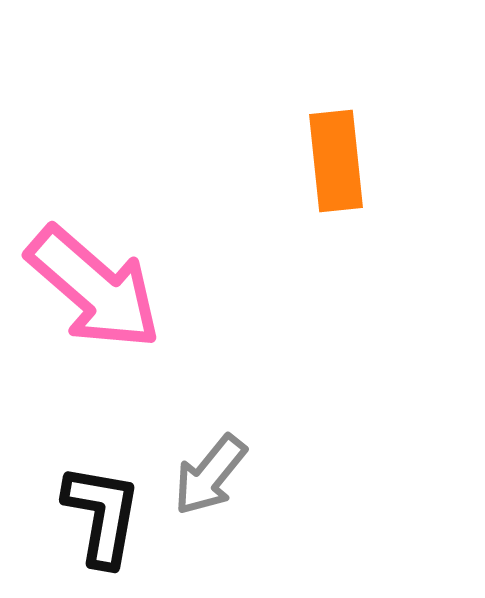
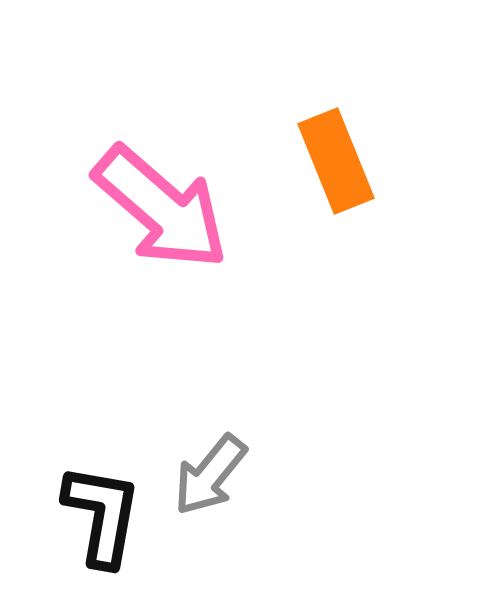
orange rectangle: rotated 16 degrees counterclockwise
pink arrow: moved 67 px right, 80 px up
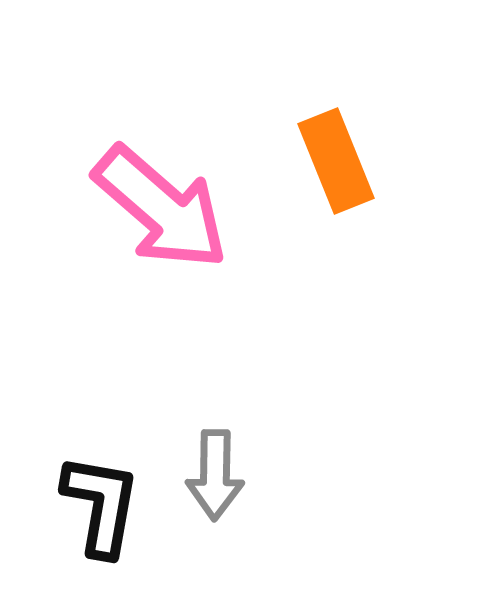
gray arrow: moved 5 px right; rotated 38 degrees counterclockwise
black L-shape: moved 1 px left, 10 px up
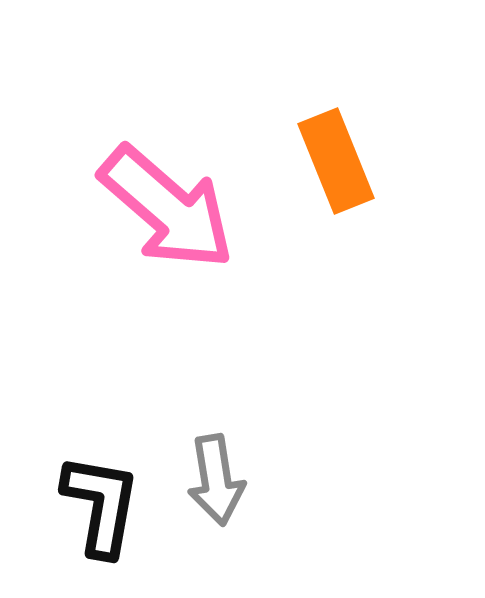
pink arrow: moved 6 px right
gray arrow: moved 1 px right, 5 px down; rotated 10 degrees counterclockwise
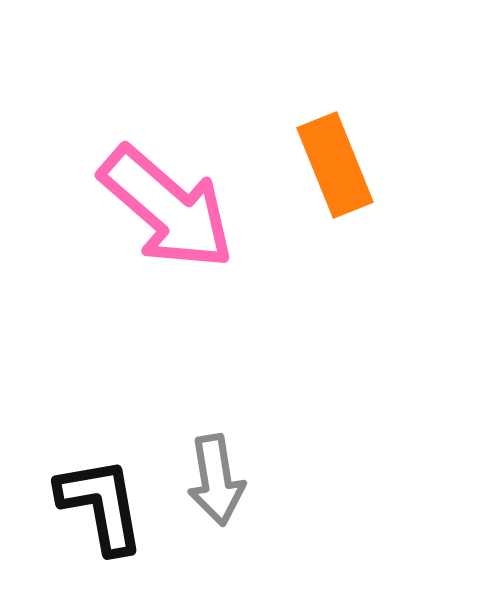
orange rectangle: moved 1 px left, 4 px down
black L-shape: rotated 20 degrees counterclockwise
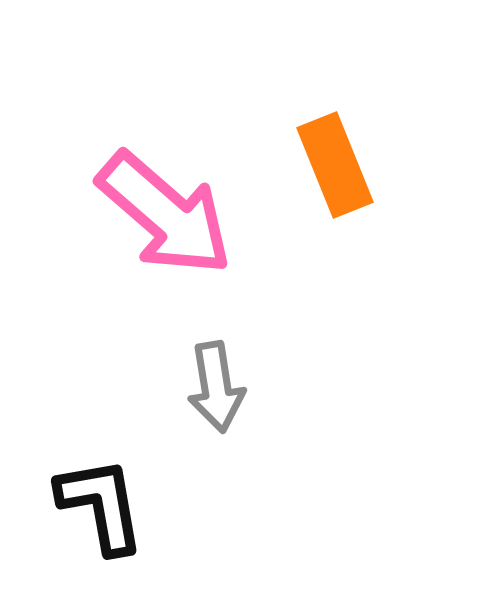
pink arrow: moved 2 px left, 6 px down
gray arrow: moved 93 px up
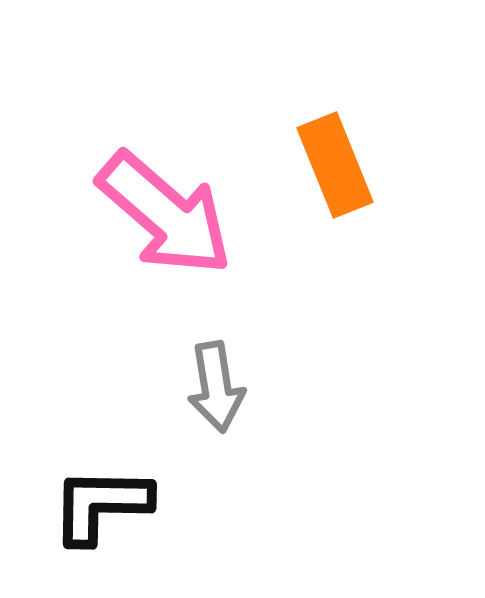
black L-shape: rotated 79 degrees counterclockwise
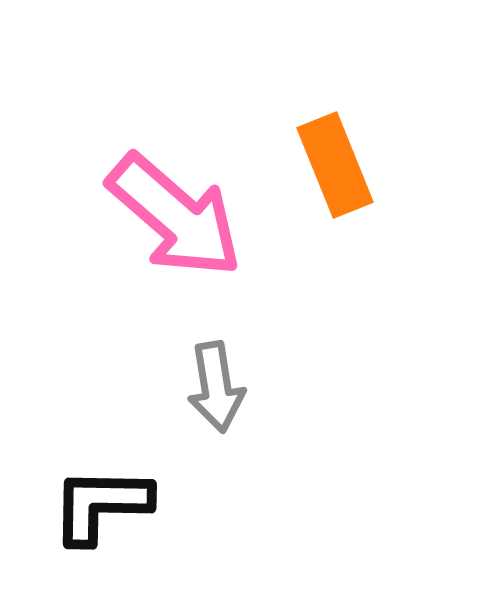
pink arrow: moved 10 px right, 2 px down
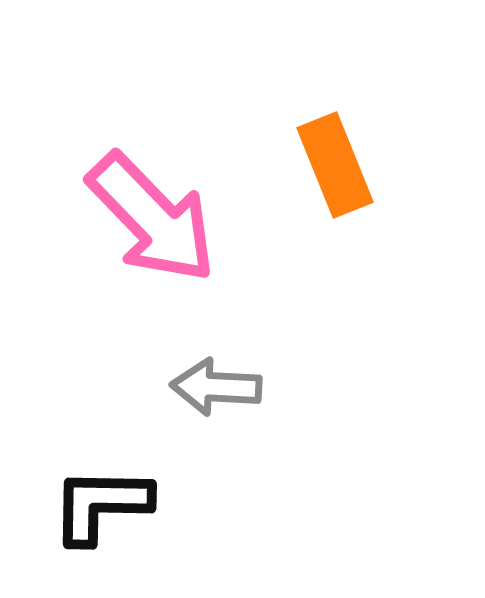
pink arrow: moved 23 px left, 2 px down; rotated 5 degrees clockwise
gray arrow: rotated 102 degrees clockwise
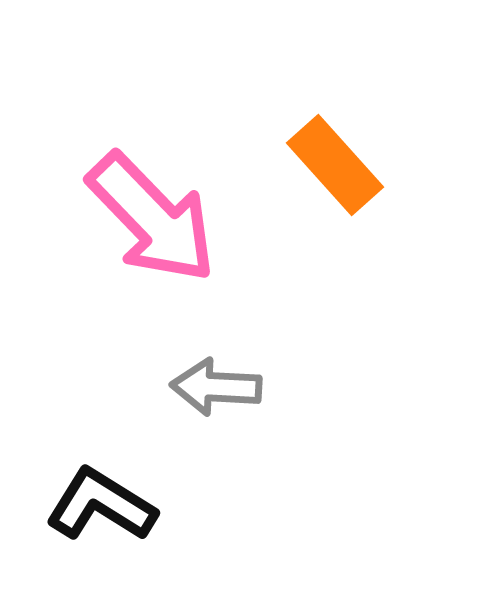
orange rectangle: rotated 20 degrees counterclockwise
black L-shape: rotated 31 degrees clockwise
